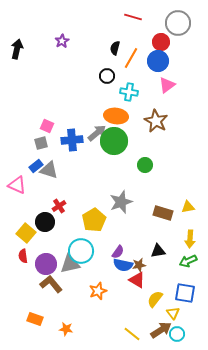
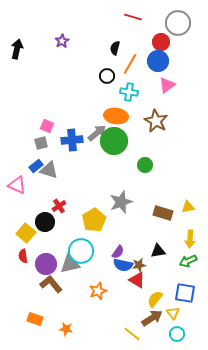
orange line at (131, 58): moved 1 px left, 6 px down
brown arrow at (161, 330): moved 9 px left, 12 px up
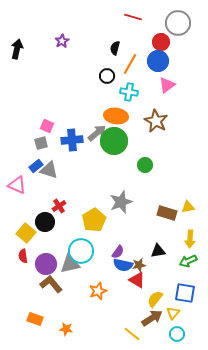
brown rectangle at (163, 213): moved 4 px right
yellow triangle at (173, 313): rotated 16 degrees clockwise
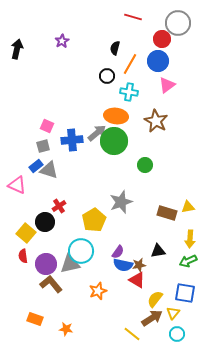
red circle at (161, 42): moved 1 px right, 3 px up
gray square at (41, 143): moved 2 px right, 3 px down
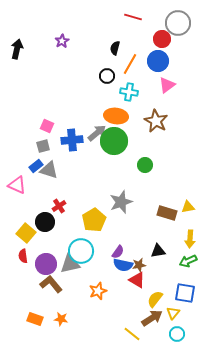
orange star at (66, 329): moved 5 px left, 10 px up
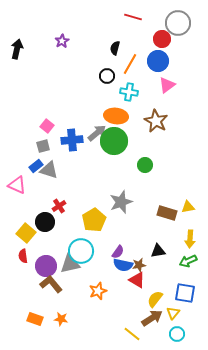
pink square at (47, 126): rotated 16 degrees clockwise
purple circle at (46, 264): moved 2 px down
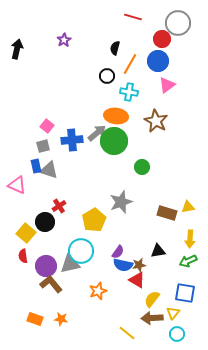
purple star at (62, 41): moved 2 px right, 1 px up
green circle at (145, 165): moved 3 px left, 2 px down
blue rectangle at (36, 166): rotated 64 degrees counterclockwise
yellow semicircle at (155, 299): moved 3 px left
brown arrow at (152, 318): rotated 150 degrees counterclockwise
yellow line at (132, 334): moved 5 px left, 1 px up
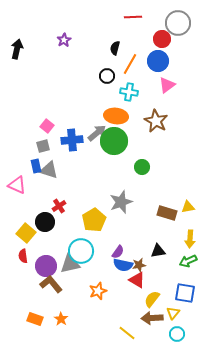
red line at (133, 17): rotated 18 degrees counterclockwise
orange star at (61, 319): rotated 24 degrees clockwise
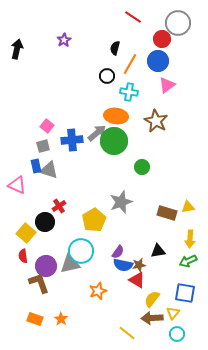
red line at (133, 17): rotated 36 degrees clockwise
brown L-shape at (51, 284): moved 12 px left, 1 px up; rotated 20 degrees clockwise
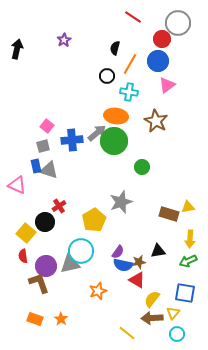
brown rectangle at (167, 213): moved 2 px right, 1 px down
brown star at (139, 265): moved 3 px up
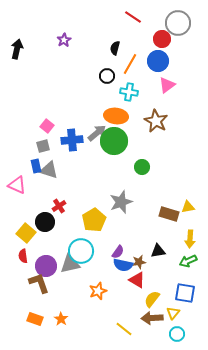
yellow line at (127, 333): moved 3 px left, 4 px up
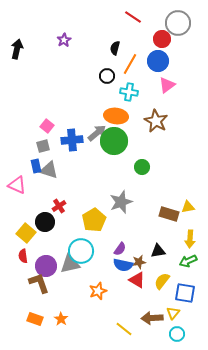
purple semicircle at (118, 252): moved 2 px right, 3 px up
yellow semicircle at (152, 299): moved 10 px right, 18 px up
